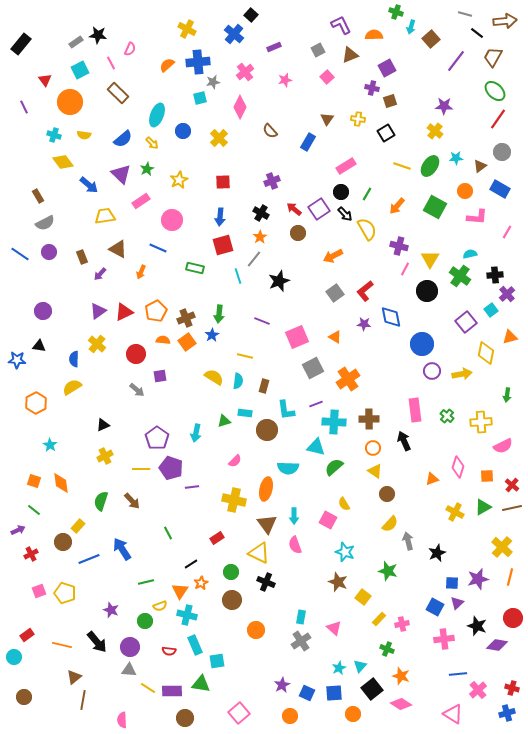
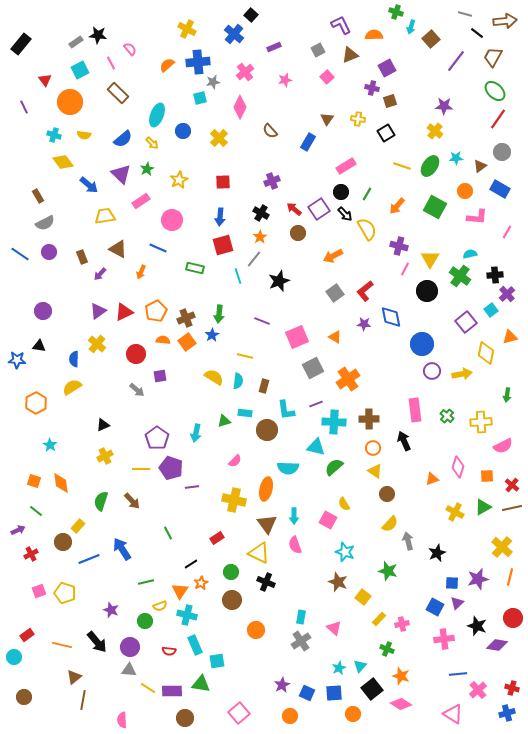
pink semicircle at (130, 49): rotated 64 degrees counterclockwise
green line at (34, 510): moved 2 px right, 1 px down
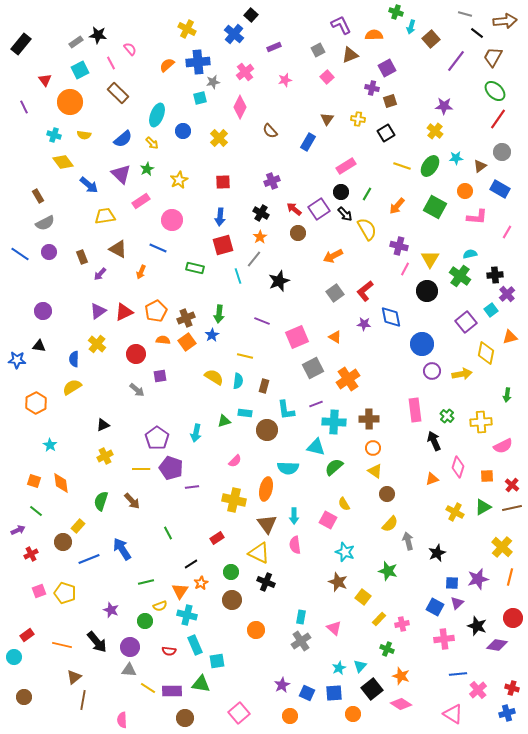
black arrow at (404, 441): moved 30 px right
pink semicircle at (295, 545): rotated 12 degrees clockwise
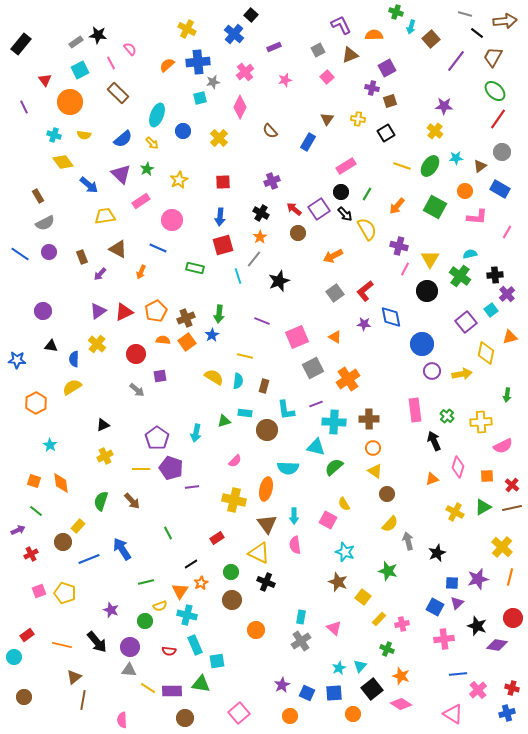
black triangle at (39, 346): moved 12 px right
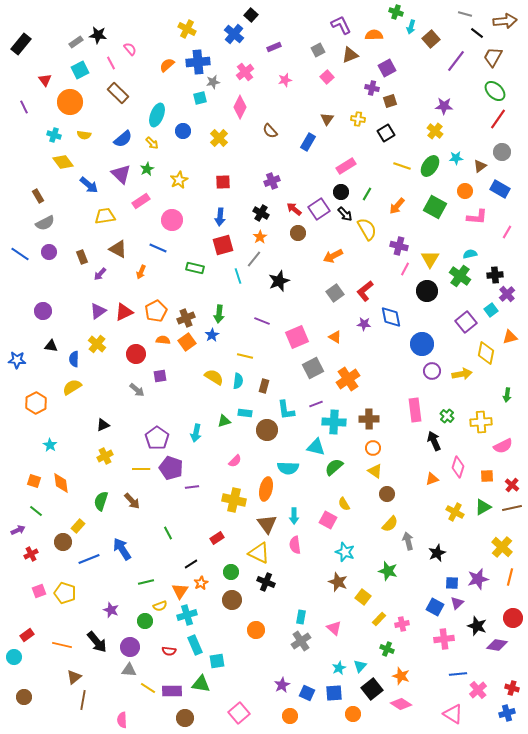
cyan cross at (187, 615): rotated 30 degrees counterclockwise
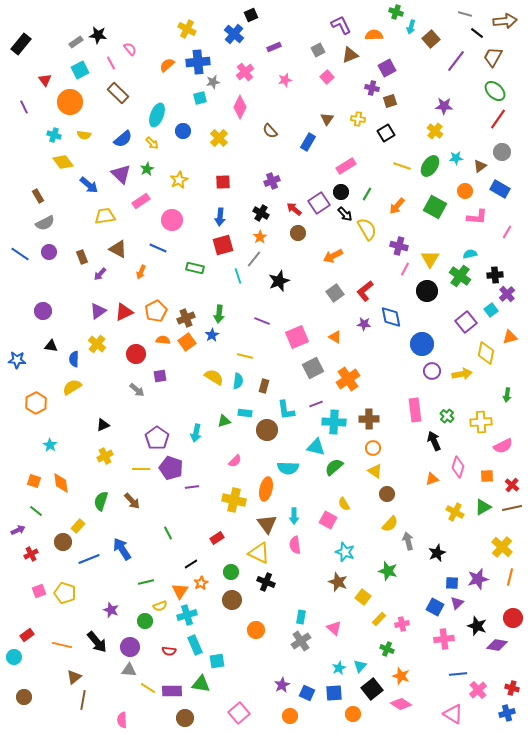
black square at (251, 15): rotated 24 degrees clockwise
purple square at (319, 209): moved 6 px up
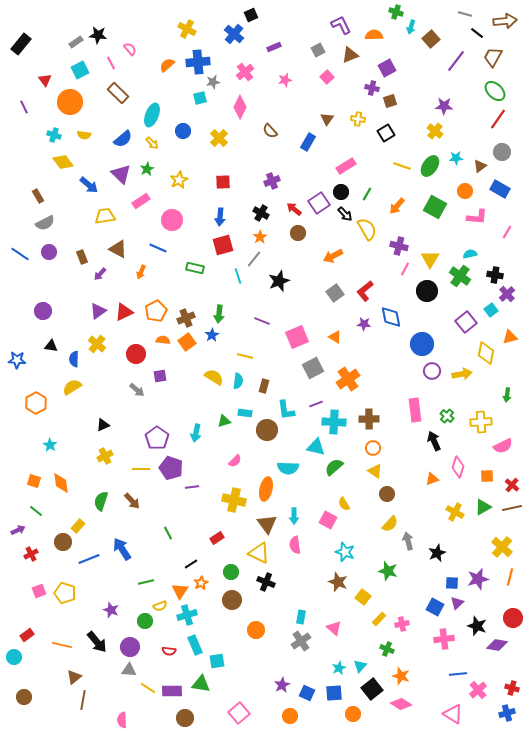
cyan ellipse at (157, 115): moved 5 px left
black cross at (495, 275): rotated 14 degrees clockwise
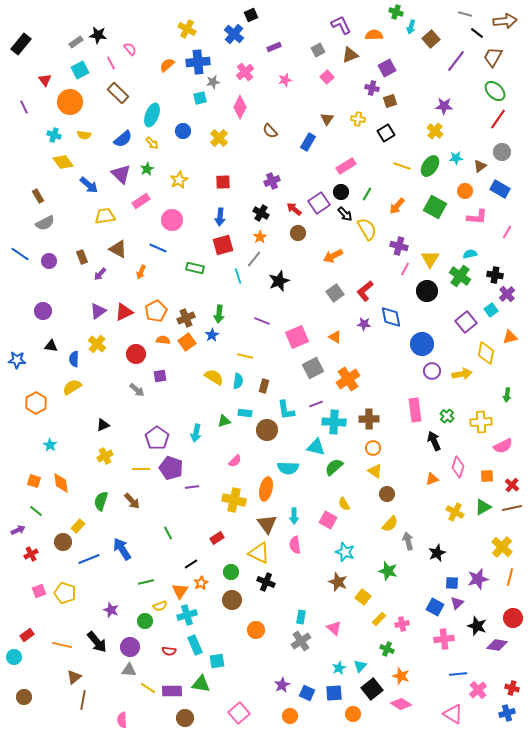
purple circle at (49, 252): moved 9 px down
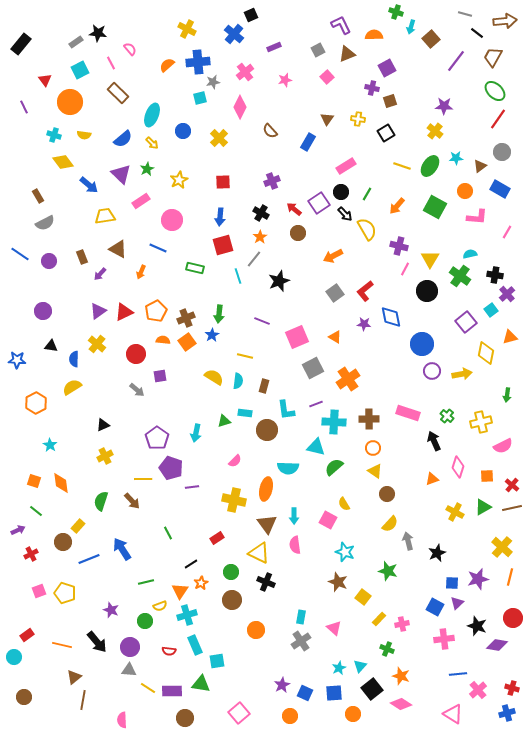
black star at (98, 35): moved 2 px up
brown triangle at (350, 55): moved 3 px left, 1 px up
pink rectangle at (415, 410): moved 7 px left, 3 px down; rotated 65 degrees counterclockwise
yellow cross at (481, 422): rotated 10 degrees counterclockwise
yellow line at (141, 469): moved 2 px right, 10 px down
blue square at (307, 693): moved 2 px left
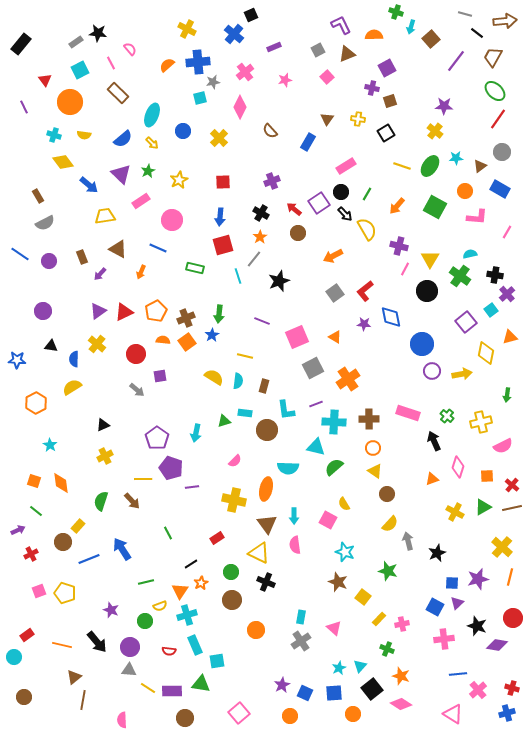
green star at (147, 169): moved 1 px right, 2 px down
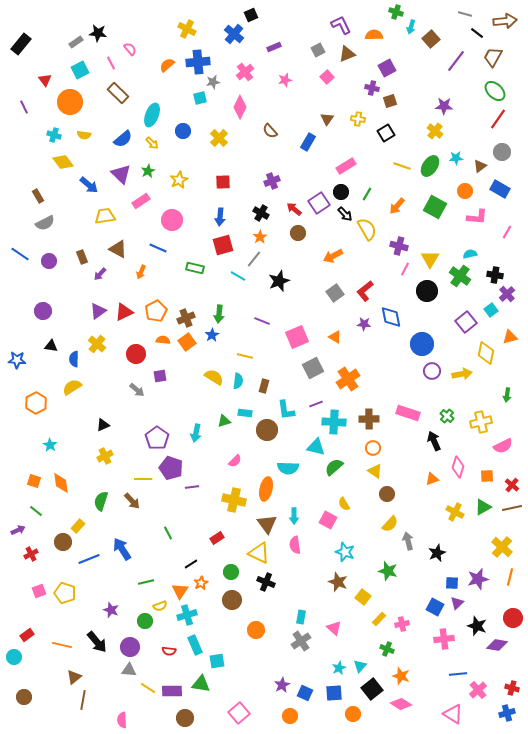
cyan line at (238, 276): rotated 42 degrees counterclockwise
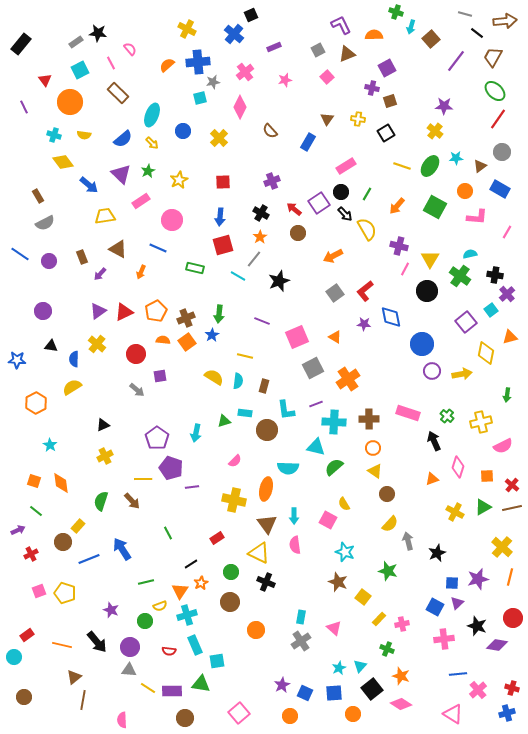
brown circle at (232, 600): moved 2 px left, 2 px down
